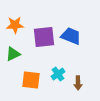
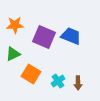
purple square: rotated 30 degrees clockwise
cyan cross: moved 7 px down
orange square: moved 6 px up; rotated 24 degrees clockwise
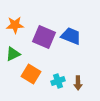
cyan cross: rotated 16 degrees clockwise
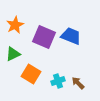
orange star: rotated 24 degrees counterclockwise
brown arrow: rotated 136 degrees clockwise
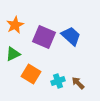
blue trapezoid: rotated 20 degrees clockwise
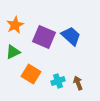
green triangle: moved 2 px up
brown arrow: rotated 24 degrees clockwise
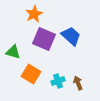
orange star: moved 19 px right, 11 px up
purple square: moved 2 px down
green triangle: rotated 42 degrees clockwise
